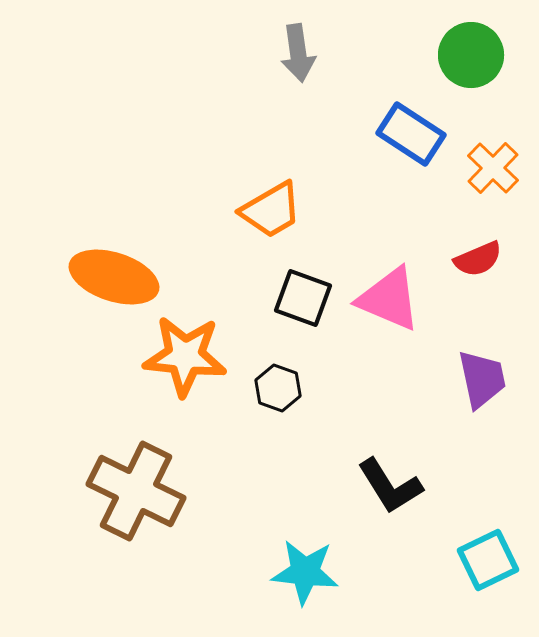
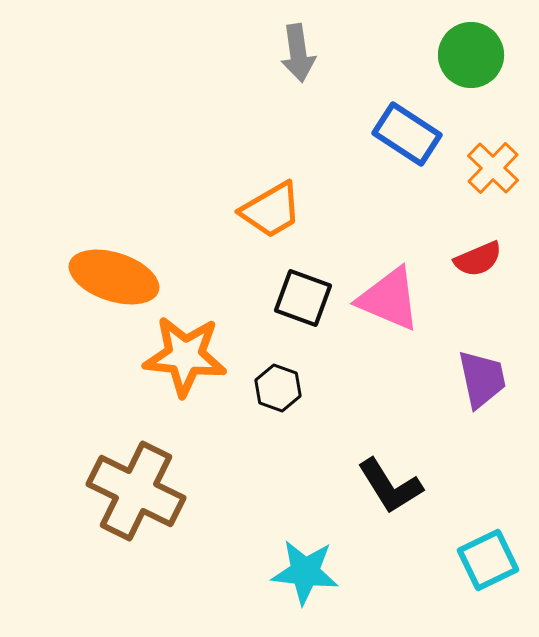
blue rectangle: moved 4 px left
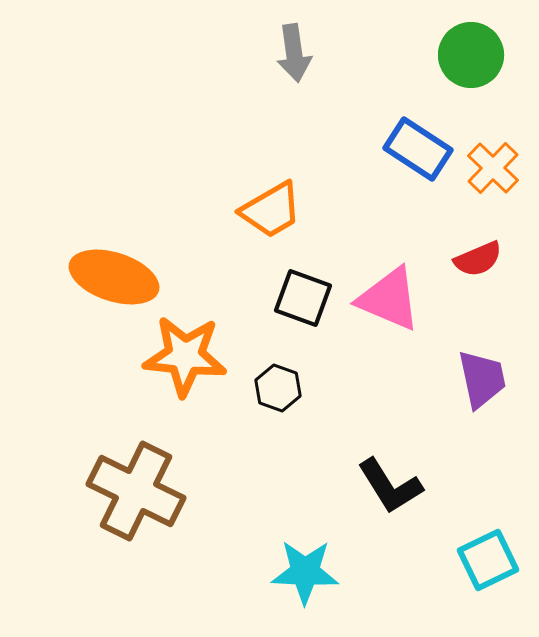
gray arrow: moved 4 px left
blue rectangle: moved 11 px right, 15 px down
cyan star: rotated 4 degrees counterclockwise
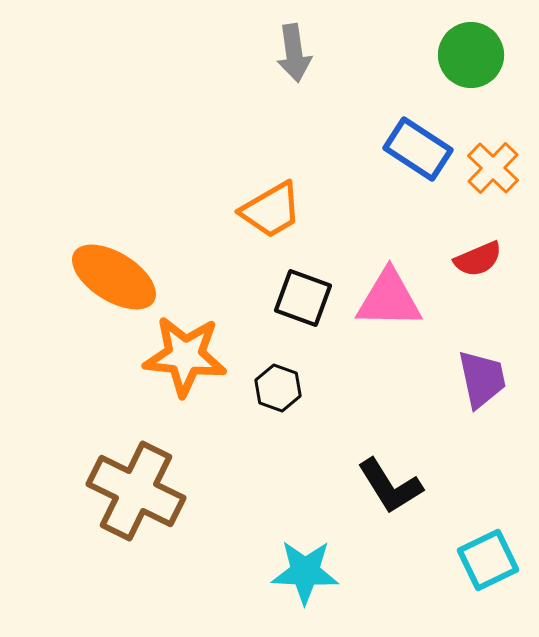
orange ellipse: rotated 14 degrees clockwise
pink triangle: rotated 22 degrees counterclockwise
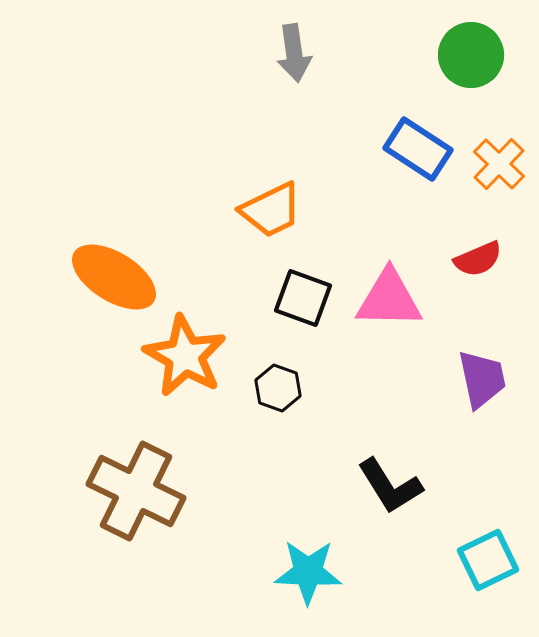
orange cross: moved 6 px right, 4 px up
orange trapezoid: rotated 4 degrees clockwise
orange star: rotated 24 degrees clockwise
cyan star: moved 3 px right
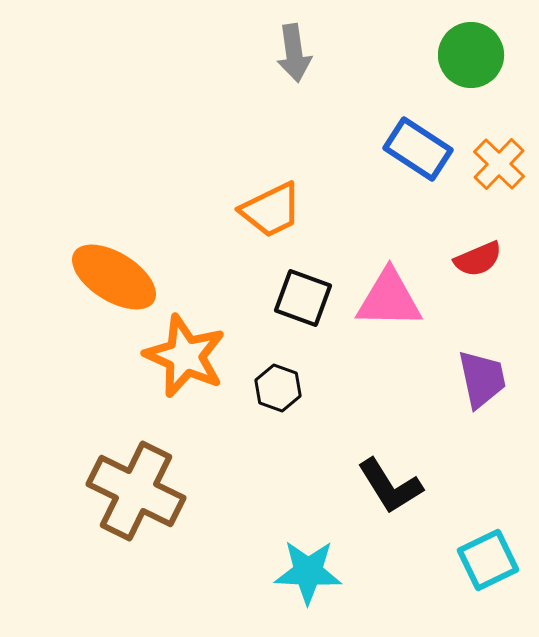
orange star: rotated 6 degrees counterclockwise
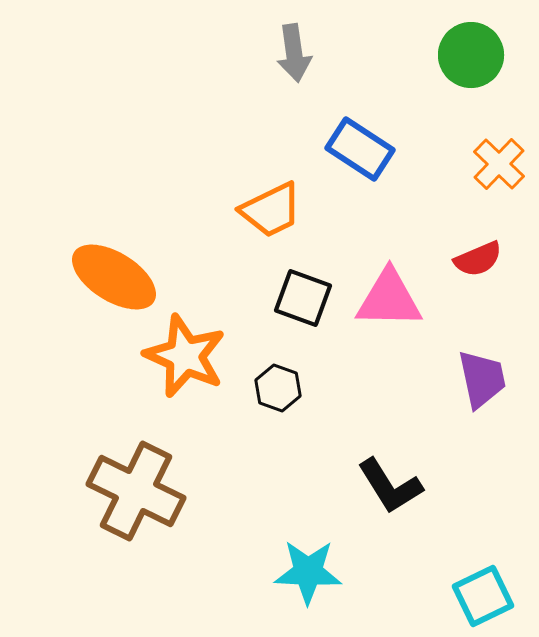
blue rectangle: moved 58 px left
cyan square: moved 5 px left, 36 px down
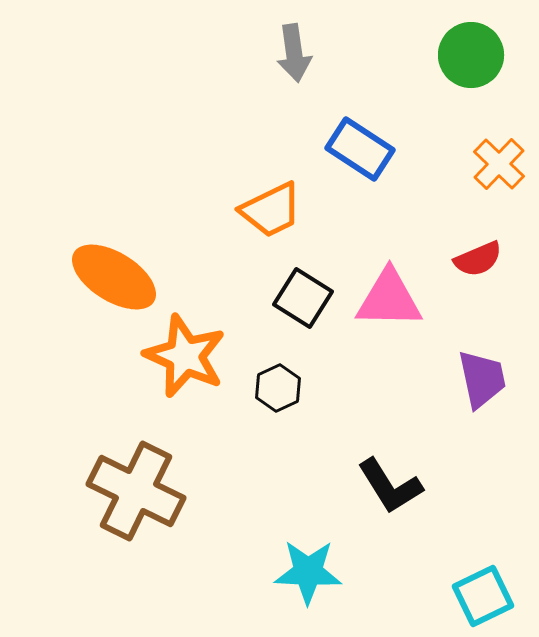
black square: rotated 12 degrees clockwise
black hexagon: rotated 15 degrees clockwise
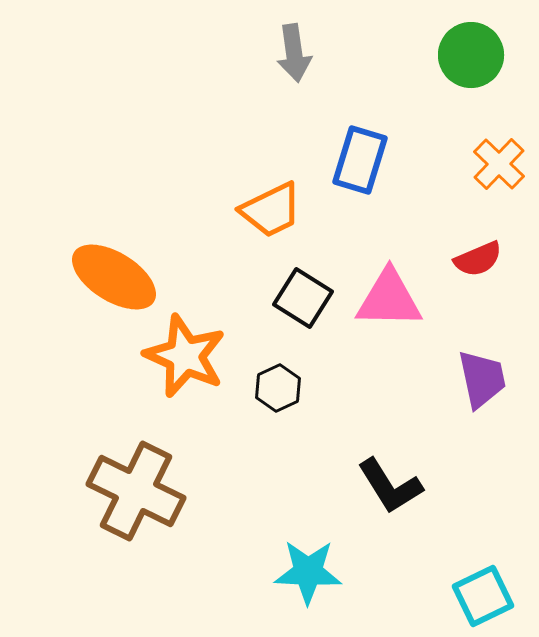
blue rectangle: moved 11 px down; rotated 74 degrees clockwise
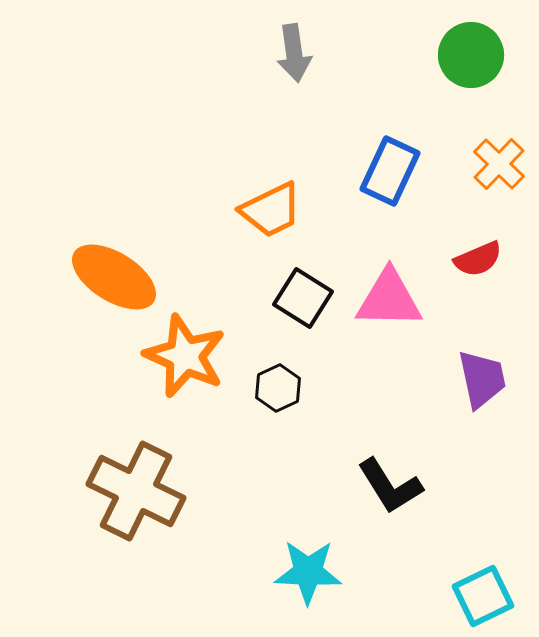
blue rectangle: moved 30 px right, 11 px down; rotated 8 degrees clockwise
